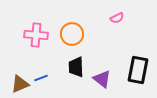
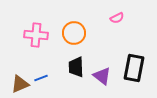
orange circle: moved 2 px right, 1 px up
black rectangle: moved 4 px left, 2 px up
purple triangle: moved 3 px up
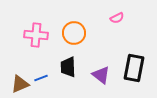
black trapezoid: moved 8 px left
purple triangle: moved 1 px left, 1 px up
